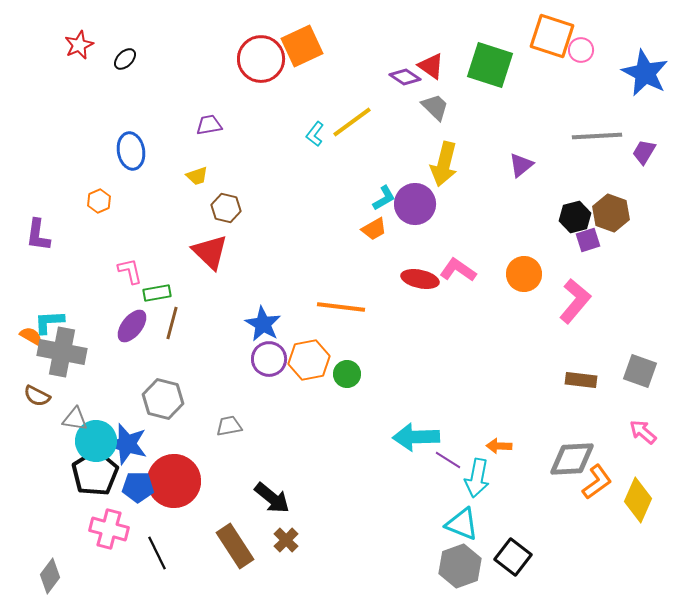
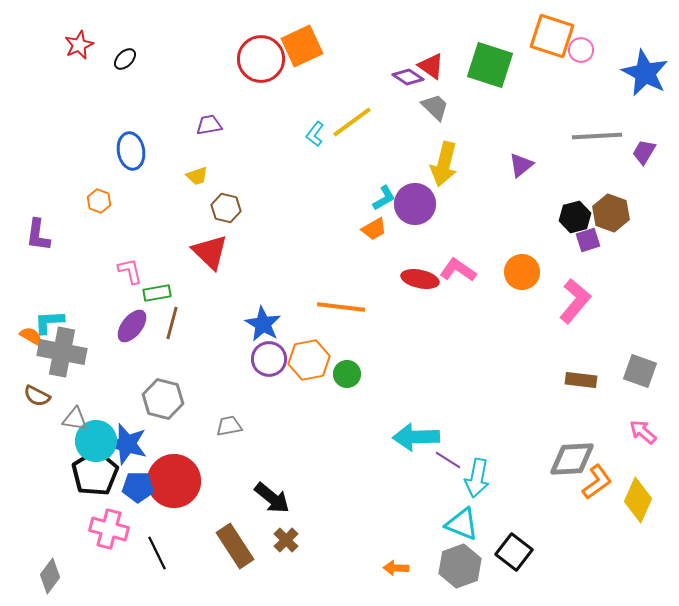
purple diamond at (405, 77): moved 3 px right
orange hexagon at (99, 201): rotated 15 degrees counterclockwise
orange circle at (524, 274): moved 2 px left, 2 px up
orange arrow at (499, 446): moved 103 px left, 122 px down
black square at (513, 557): moved 1 px right, 5 px up
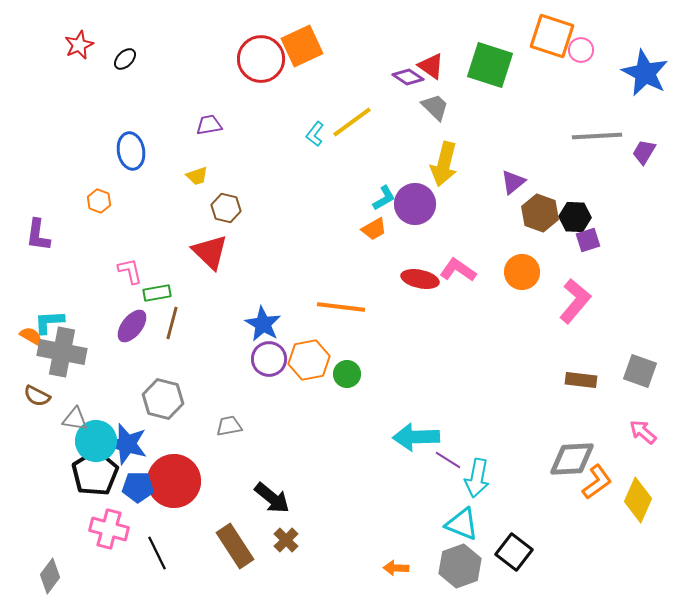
purple triangle at (521, 165): moved 8 px left, 17 px down
brown hexagon at (611, 213): moved 71 px left
black hexagon at (575, 217): rotated 16 degrees clockwise
